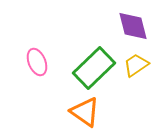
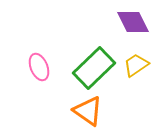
purple diamond: moved 4 px up; rotated 12 degrees counterclockwise
pink ellipse: moved 2 px right, 5 px down
orange triangle: moved 3 px right, 1 px up
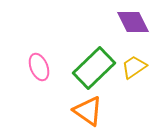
yellow trapezoid: moved 2 px left, 2 px down
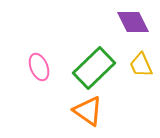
yellow trapezoid: moved 7 px right, 2 px up; rotated 80 degrees counterclockwise
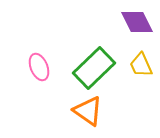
purple diamond: moved 4 px right
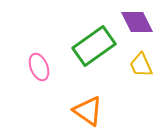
green rectangle: moved 22 px up; rotated 9 degrees clockwise
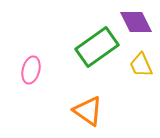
purple diamond: moved 1 px left
green rectangle: moved 3 px right, 1 px down
pink ellipse: moved 8 px left, 3 px down; rotated 36 degrees clockwise
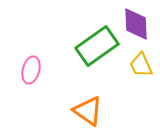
purple diamond: moved 2 px down; rotated 24 degrees clockwise
green rectangle: moved 1 px up
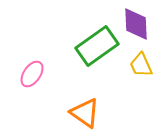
pink ellipse: moved 1 px right, 4 px down; rotated 20 degrees clockwise
orange triangle: moved 3 px left, 2 px down
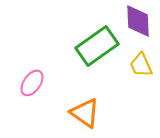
purple diamond: moved 2 px right, 3 px up
pink ellipse: moved 9 px down
